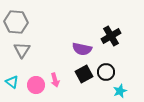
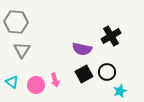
black circle: moved 1 px right
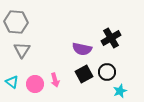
black cross: moved 2 px down
pink circle: moved 1 px left, 1 px up
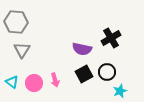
pink circle: moved 1 px left, 1 px up
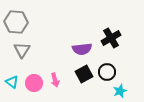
purple semicircle: rotated 18 degrees counterclockwise
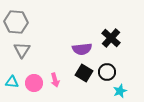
black cross: rotated 18 degrees counterclockwise
black square: moved 1 px up; rotated 30 degrees counterclockwise
cyan triangle: rotated 32 degrees counterclockwise
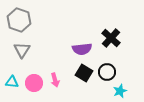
gray hexagon: moved 3 px right, 2 px up; rotated 15 degrees clockwise
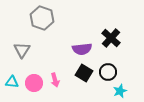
gray hexagon: moved 23 px right, 2 px up
black circle: moved 1 px right
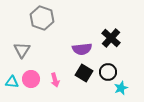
pink circle: moved 3 px left, 4 px up
cyan star: moved 1 px right, 3 px up
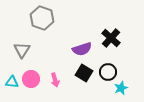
purple semicircle: rotated 12 degrees counterclockwise
